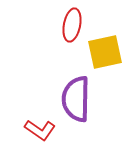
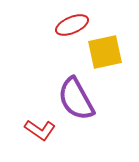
red ellipse: rotated 56 degrees clockwise
purple semicircle: rotated 30 degrees counterclockwise
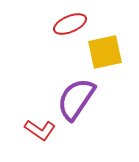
red ellipse: moved 2 px left, 1 px up
purple semicircle: rotated 63 degrees clockwise
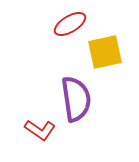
red ellipse: rotated 8 degrees counterclockwise
purple semicircle: rotated 138 degrees clockwise
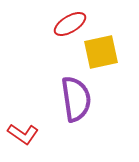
yellow square: moved 4 px left
red L-shape: moved 17 px left, 4 px down
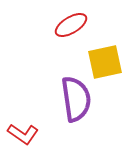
red ellipse: moved 1 px right, 1 px down
yellow square: moved 4 px right, 10 px down
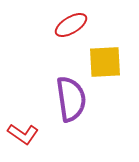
yellow square: rotated 9 degrees clockwise
purple semicircle: moved 5 px left
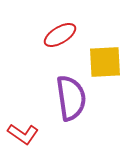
red ellipse: moved 11 px left, 10 px down
purple semicircle: moved 1 px up
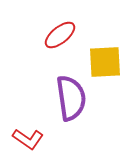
red ellipse: rotated 8 degrees counterclockwise
red L-shape: moved 5 px right, 5 px down
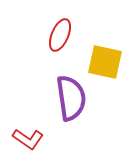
red ellipse: rotated 28 degrees counterclockwise
yellow square: rotated 15 degrees clockwise
